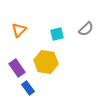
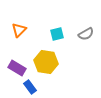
gray semicircle: moved 5 px down; rotated 14 degrees clockwise
purple rectangle: rotated 24 degrees counterclockwise
blue rectangle: moved 2 px right, 1 px up
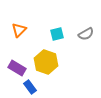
yellow hexagon: rotated 10 degrees clockwise
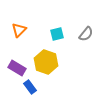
gray semicircle: rotated 21 degrees counterclockwise
